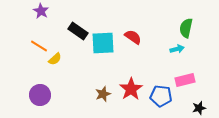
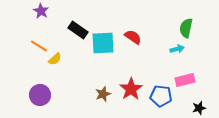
black rectangle: moved 1 px up
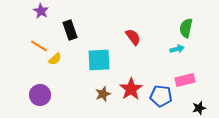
black rectangle: moved 8 px left; rotated 36 degrees clockwise
red semicircle: rotated 18 degrees clockwise
cyan square: moved 4 px left, 17 px down
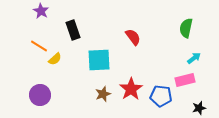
black rectangle: moved 3 px right
cyan arrow: moved 17 px right, 9 px down; rotated 24 degrees counterclockwise
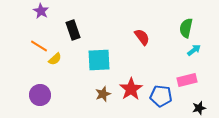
red semicircle: moved 9 px right
cyan arrow: moved 8 px up
pink rectangle: moved 2 px right
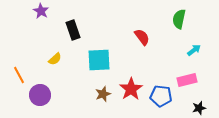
green semicircle: moved 7 px left, 9 px up
orange line: moved 20 px left, 29 px down; rotated 30 degrees clockwise
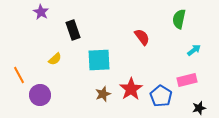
purple star: moved 1 px down
blue pentagon: rotated 25 degrees clockwise
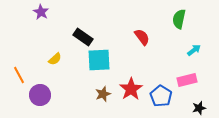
black rectangle: moved 10 px right, 7 px down; rotated 36 degrees counterclockwise
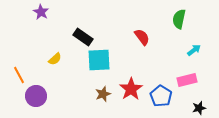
purple circle: moved 4 px left, 1 px down
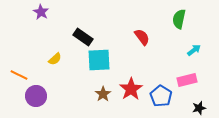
orange line: rotated 36 degrees counterclockwise
brown star: rotated 14 degrees counterclockwise
